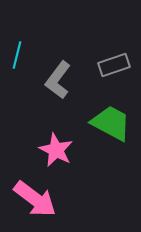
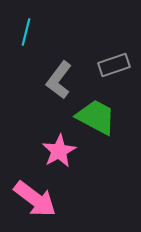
cyan line: moved 9 px right, 23 px up
gray L-shape: moved 1 px right
green trapezoid: moved 15 px left, 6 px up
pink star: moved 3 px right, 1 px down; rotated 16 degrees clockwise
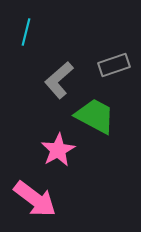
gray L-shape: rotated 12 degrees clockwise
green trapezoid: moved 1 px left, 1 px up
pink star: moved 1 px left, 1 px up
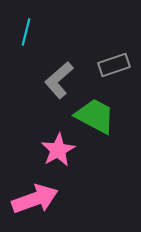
pink arrow: rotated 57 degrees counterclockwise
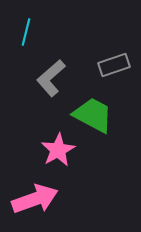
gray L-shape: moved 8 px left, 2 px up
green trapezoid: moved 2 px left, 1 px up
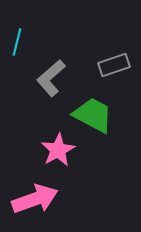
cyan line: moved 9 px left, 10 px down
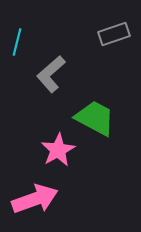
gray rectangle: moved 31 px up
gray L-shape: moved 4 px up
green trapezoid: moved 2 px right, 3 px down
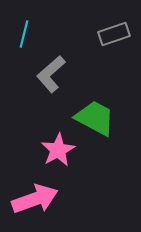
cyan line: moved 7 px right, 8 px up
